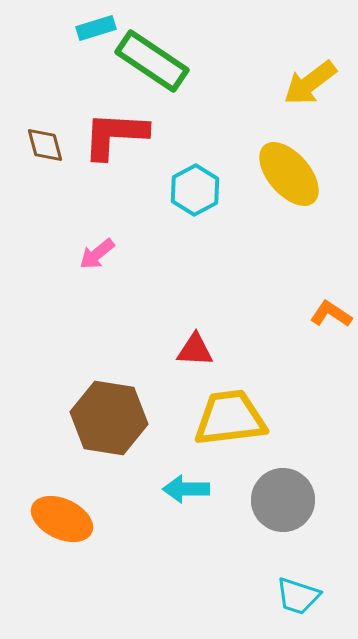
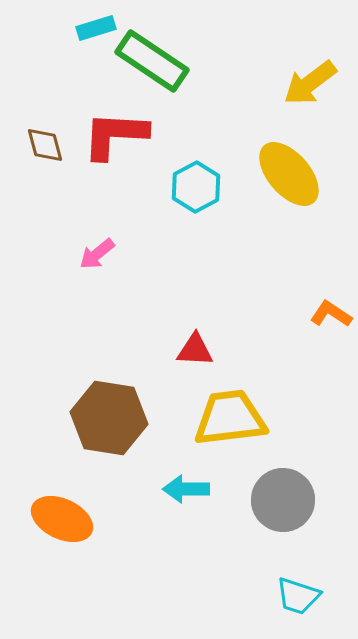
cyan hexagon: moved 1 px right, 3 px up
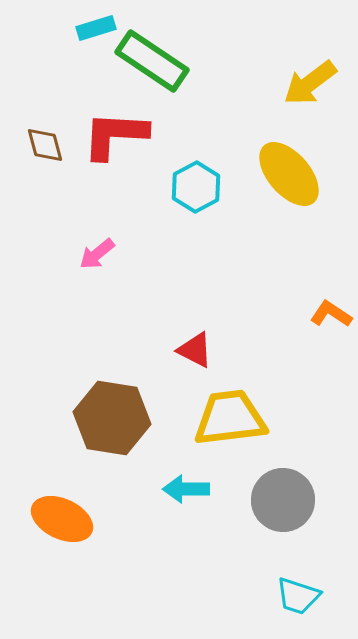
red triangle: rotated 24 degrees clockwise
brown hexagon: moved 3 px right
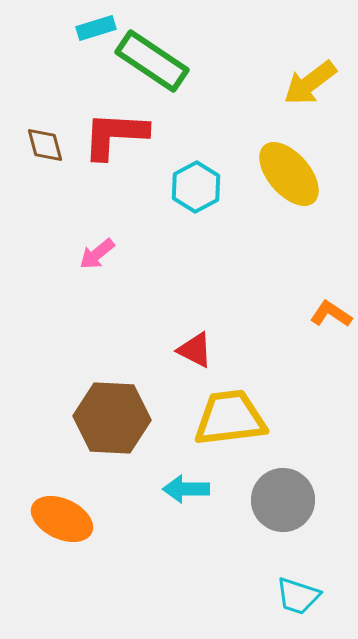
brown hexagon: rotated 6 degrees counterclockwise
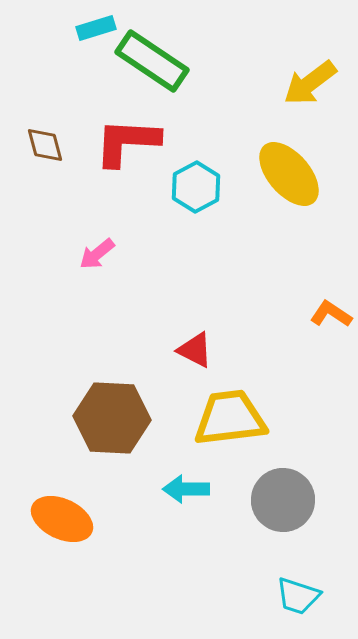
red L-shape: moved 12 px right, 7 px down
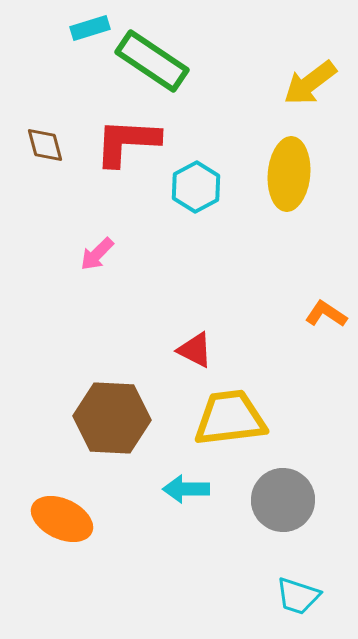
cyan rectangle: moved 6 px left
yellow ellipse: rotated 46 degrees clockwise
pink arrow: rotated 6 degrees counterclockwise
orange L-shape: moved 5 px left
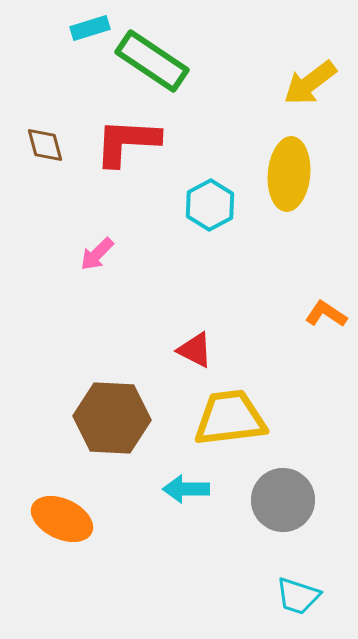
cyan hexagon: moved 14 px right, 18 px down
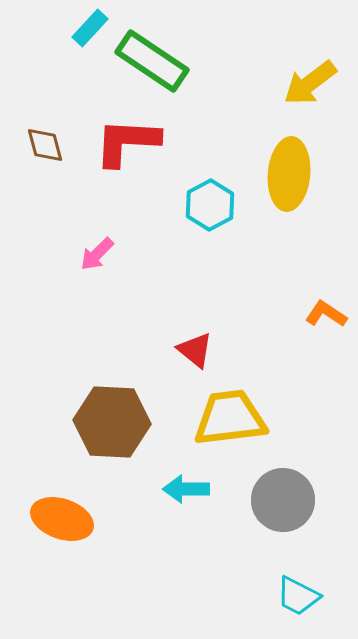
cyan rectangle: rotated 30 degrees counterclockwise
red triangle: rotated 12 degrees clockwise
brown hexagon: moved 4 px down
orange ellipse: rotated 6 degrees counterclockwise
cyan trapezoid: rotated 9 degrees clockwise
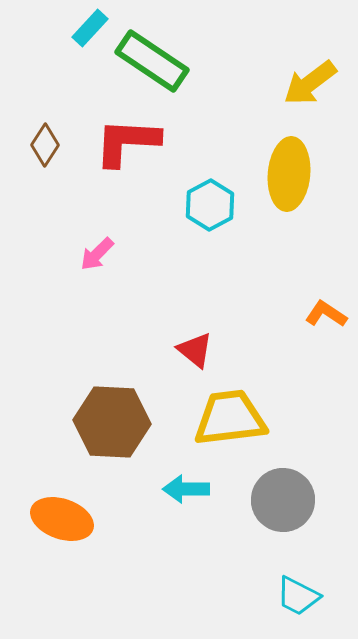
brown diamond: rotated 48 degrees clockwise
